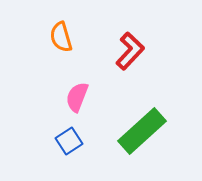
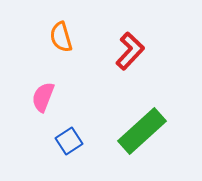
pink semicircle: moved 34 px left
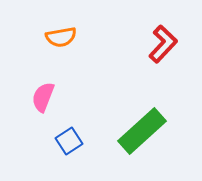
orange semicircle: rotated 84 degrees counterclockwise
red L-shape: moved 33 px right, 7 px up
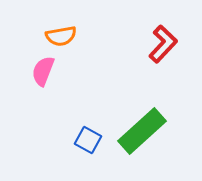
orange semicircle: moved 1 px up
pink semicircle: moved 26 px up
blue square: moved 19 px right, 1 px up; rotated 28 degrees counterclockwise
